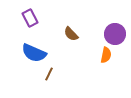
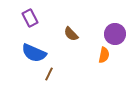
orange semicircle: moved 2 px left
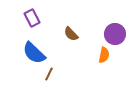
purple rectangle: moved 2 px right
blue semicircle: rotated 20 degrees clockwise
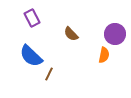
blue semicircle: moved 3 px left, 3 px down
